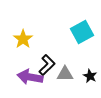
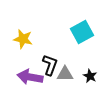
yellow star: rotated 24 degrees counterclockwise
black L-shape: moved 3 px right; rotated 25 degrees counterclockwise
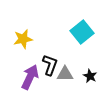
cyan square: rotated 10 degrees counterclockwise
yellow star: rotated 24 degrees counterclockwise
purple arrow: rotated 105 degrees clockwise
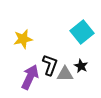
black star: moved 9 px left, 10 px up
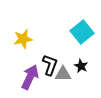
gray triangle: moved 2 px left
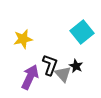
black star: moved 5 px left
gray triangle: rotated 48 degrees clockwise
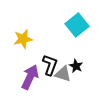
cyan square: moved 5 px left, 7 px up
gray triangle: rotated 30 degrees counterclockwise
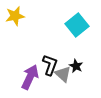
yellow star: moved 8 px left, 23 px up
gray triangle: rotated 24 degrees clockwise
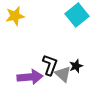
cyan square: moved 10 px up
black star: rotated 24 degrees clockwise
purple arrow: rotated 60 degrees clockwise
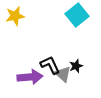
black L-shape: rotated 45 degrees counterclockwise
